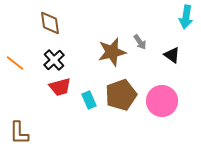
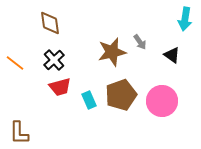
cyan arrow: moved 1 px left, 2 px down
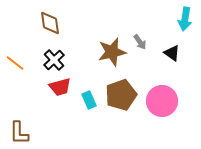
black triangle: moved 2 px up
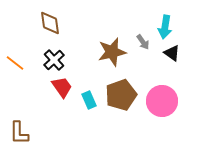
cyan arrow: moved 20 px left, 8 px down
gray arrow: moved 3 px right
red trapezoid: moved 2 px right; rotated 110 degrees counterclockwise
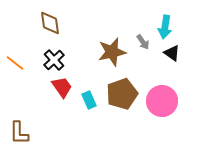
brown pentagon: moved 1 px right, 1 px up
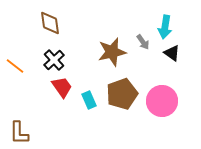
orange line: moved 3 px down
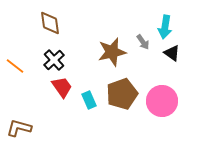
brown L-shape: moved 5 px up; rotated 105 degrees clockwise
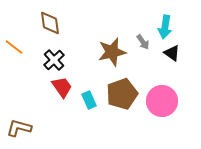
orange line: moved 1 px left, 19 px up
